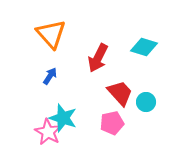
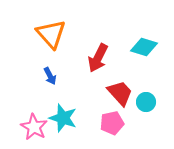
blue arrow: rotated 120 degrees clockwise
pink star: moved 14 px left, 5 px up
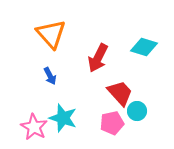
cyan circle: moved 9 px left, 9 px down
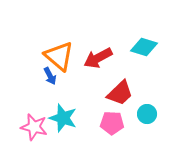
orange triangle: moved 8 px right, 22 px down; rotated 8 degrees counterclockwise
red arrow: rotated 36 degrees clockwise
red trapezoid: rotated 88 degrees clockwise
cyan circle: moved 10 px right, 3 px down
pink pentagon: rotated 15 degrees clockwise
pink star: rotated 16 degrees counterclockwise
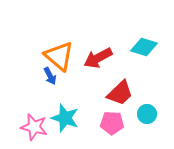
cyan star: moved 2 px right
